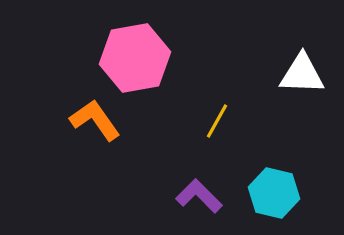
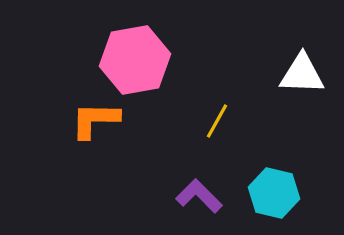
pink hexagon: moved 2 px down
orange L-shape: rotated 54 degrees counterclockwise
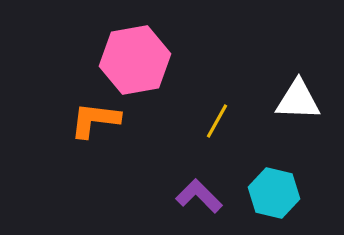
white triangle: moved 4 px left, 26 px down
orange L-shape: rotated 6 degrees clockwise
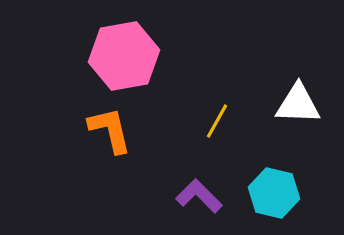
pink hexagon: moved 11 px left, 4 px up
white triangle: moved 4 px down
orange L-shape: moved 15 px right, 10 px down; rotated 70 degrees clockwise
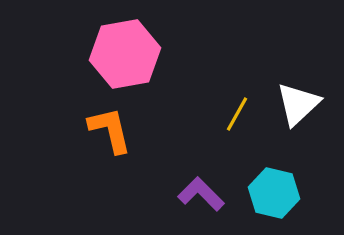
pink hexagon: moved 1 px right, 2 px up
white triangle: rotated 45 degrees counterclockwise
yellow line: moved 20 px right, 7 px up
purple L-shape: moved 2 px right, 2 px up
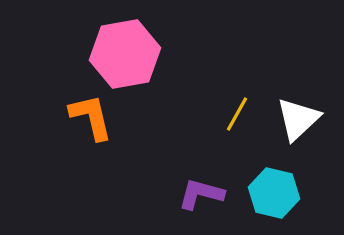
white triangle: moved 15 px down
orange L-shape: moved 19 px left, 13 px up
purple L-shape: rotated 30 degrees counterclockwise
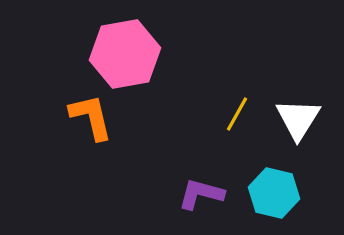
white triangle: rotated 15 degrees counterclockwise
